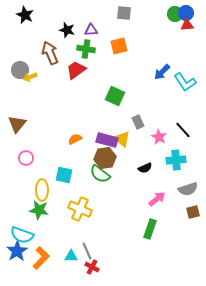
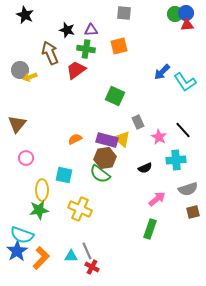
green star at (39, 210): rotated 18 degrees counterclockwise
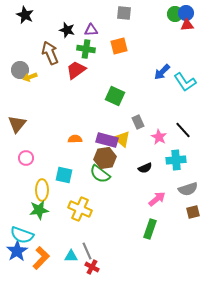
orange semicircle at (75, 139): rotated 24 degrees clockwise
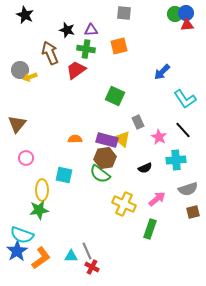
cyan L-shape at (185, 82): moved 17 px down
yellow cross at (80, 209): moved 44 px right, 5 px up
orange L-shape at (41, 258): rotated 10 degrees clockwise
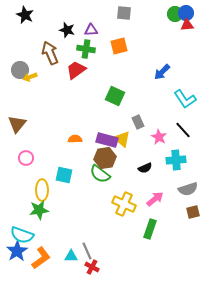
pink arrow at (157, 199): moved 2 px left
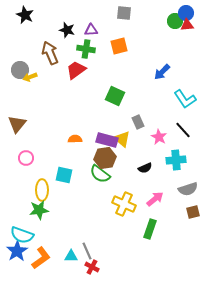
green circle at (175, 14): moved 7 px down
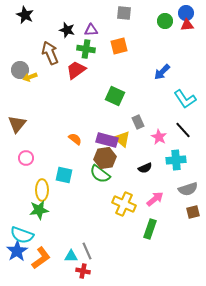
green circle at (175, 21): moved 10 px left
orange semicircle at (75, 139): rotated 40 degrees clockwise
red cross at (92, 267): moved 9 px left, 4 px down; rotated 16 degrees counterclockwise
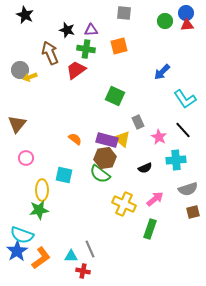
gray line at (87, 251): moved 3 px right, 2 px up
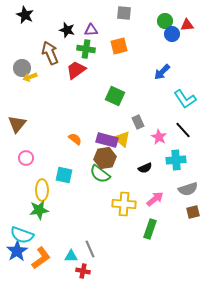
blue circle at (186, 13): moved 14 px left, 21 px down
gray circle at (20, 70): moved 2 px right, 2 px up
yellow cross at (124, 204): rotated 20 degrees counterclockwise
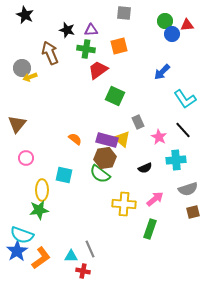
red trapezoid at (76, 70): moved 22 px right
